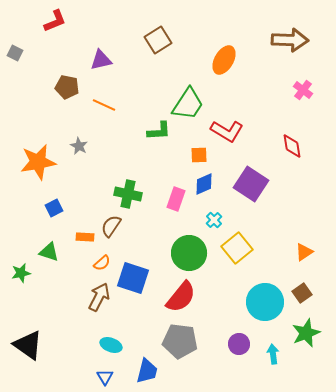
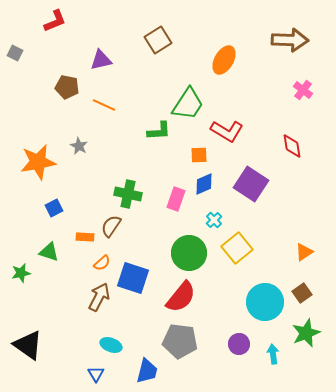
blue triangle at (105, 377): moved 9 px left, 3 px up
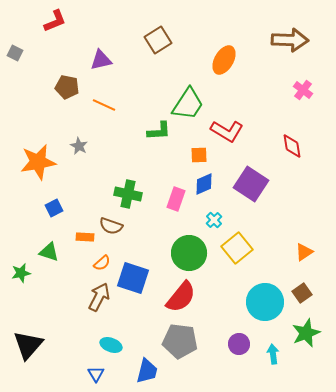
brown semicircle at (111, 226): rotated 105 degrees counterclockwise
black triangle at (28, 345): rotated 36 degrees clockwise
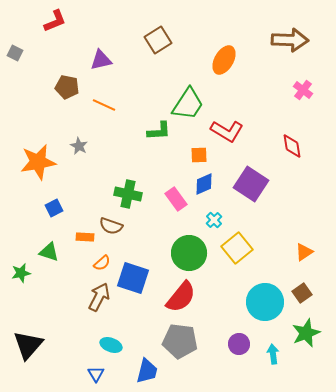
pink rectangle at (176, 199): rotated 55 degrees counterclockwise
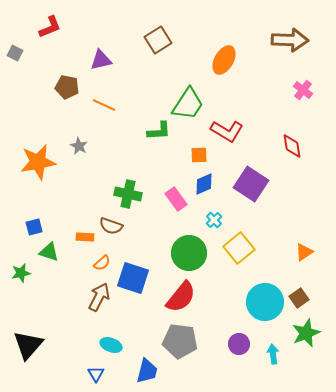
red L-shape at (55, 21): moved 5 px left, 6 px down
blue square at (54, 208): moved 20 px left, 19 px down; rotated 12 degrees clockwise
yellow square at (237, 248): moved 2 px right
brown square at (302, 293): moved 3 px left, 5 px down
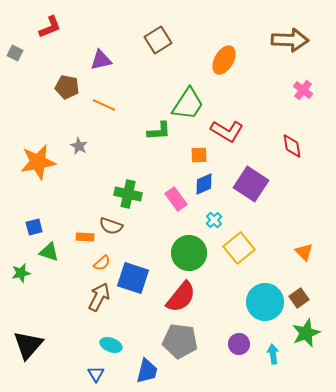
orange triangle at (304, 252): rotated 42 degrees counterclockwise
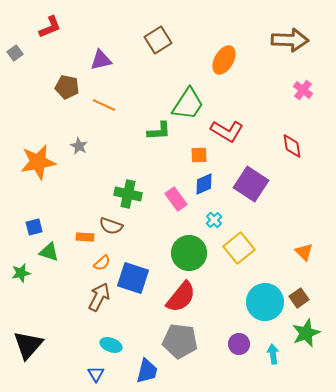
gray square at (15, 53): rotated 28 degrees clockwise
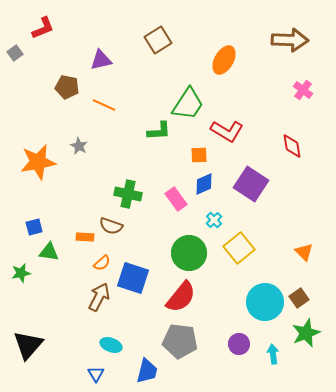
red L-shape at (50, 27): moved 7 px left, 1 px down
green triangle at (49, 252): rotated 10 degrees counterclockwise
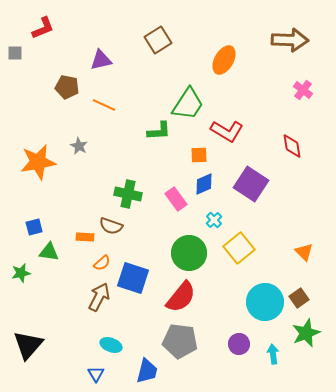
gray square at (15, 53): rotated 35 degrees clockwise
